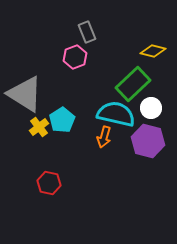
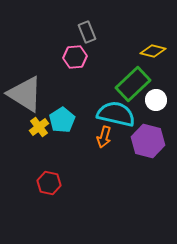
pink hexagon: rotated 15 degrees clockwise
white circle: moved 5 px right, 8 px up
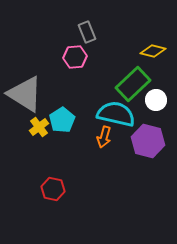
red hexagon: moved 4 px right, 6 px down
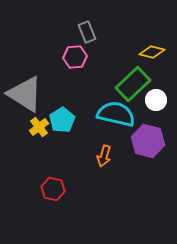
yellow diamond: moved 1 px left, 1 px down
orange arrow: moved 19 px down
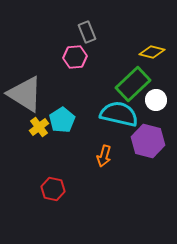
cyan semicircle: moved 3 px right
